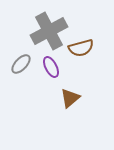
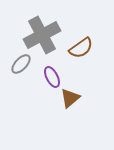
gray cross: moved 7 px left, 4 px down
brown semicircle: rotated 20 degrees counterclockwise
purple ellipse: moved 1 px right, 10 px down
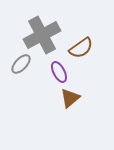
purple ellipse: moved 7 px right, 5 px up
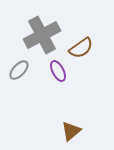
gray ellipse: moved 2 px left, 6 px down
purple ellipse: moved 1 px left, 1 px up
brown triangle: moved 1 px right, 33 px down
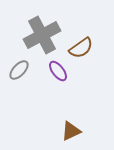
purple ellipse: rotated 10 degrees counterclockwise
brown triangle: rotated 15 degrees clockwise
